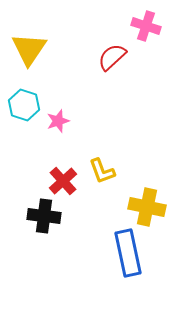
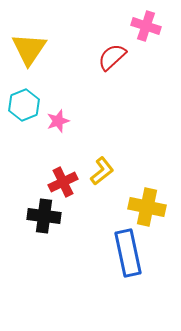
cyan hexagon: rotated 20 degrees clockwise
yellow L-shape: rotated 108 degrees counterclockwise
red cross: moved 1 px down; rotated 16 degrees clockwise
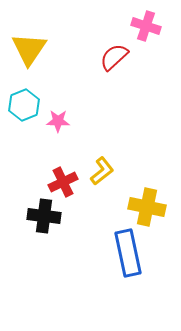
red semicircle: moved 2 px right
pink star: rotated 20 degrees clockwise
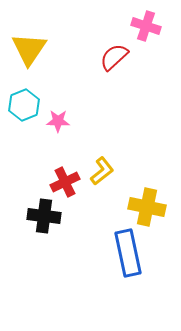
red cross: moved 2 px right
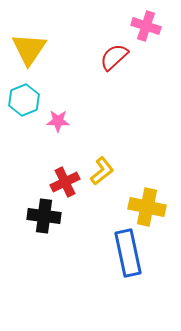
cyan hexagon: moved 5 px up
